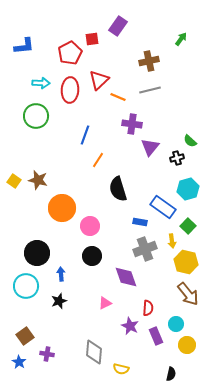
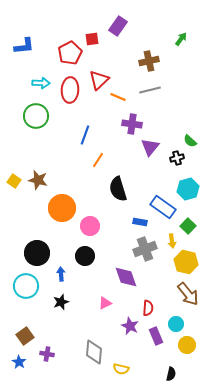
black circle at (92, 256): moved 7 px left
black star at (59, 301): moved 2 px right, 1 px down
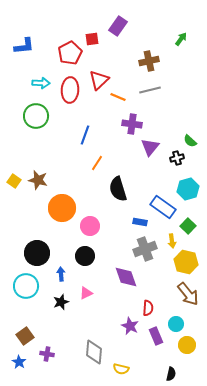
orange line at (98, 160): moved 1 px left, 3 px down
pink triangle at (105, 303): moved 19 px left, 10 px up
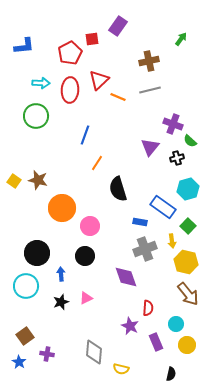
purple cross at (132, 124): moved 41 px right; rotated 12 degrees clockwise
pink triangle at (86, 293): moved 5 px down
purple rectangle at (156, 336): moved 6 px down
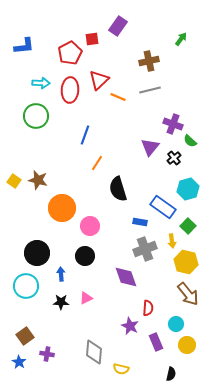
black cross at (177, 158): moved 3 px left; rotated 24 degrees counterclockwise
black star at (61, 302): rotated 21 degrees clockwise
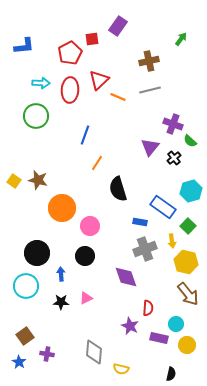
cyan hexagon at (188, 189): moved 3 px right, 2 px down
purple rectangle at (156, 342): moved 3 px right, 4 px up; rotated 54 degrees counterclockwise
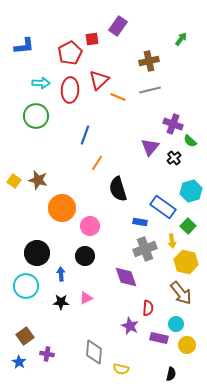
brown arrow at (188, 294): moved 7 px left, 1 px up
